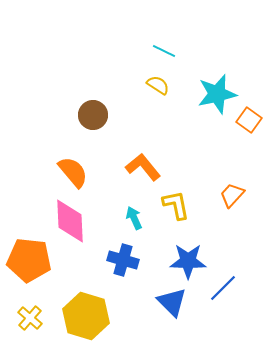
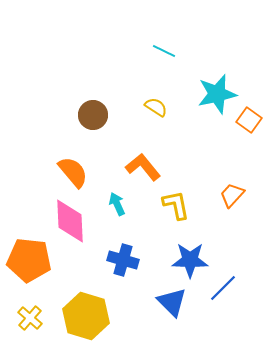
yellow semicircle: moved 2 px left, 22 px down
cyan arrow: moved 17 px left, 14 px up
blue star: moved 2 px right, 1 px up
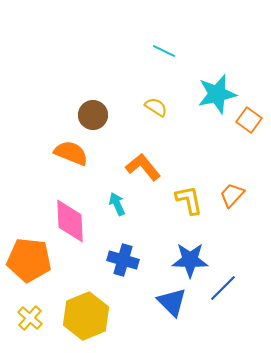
orange semicircle: moved 2 px left, 19 px up; rotated 28 degrees counterclockwise
yellow L-shape: moved 13 px right, 5 px up
yellow hexagon: rotated 21 degrees clockwise
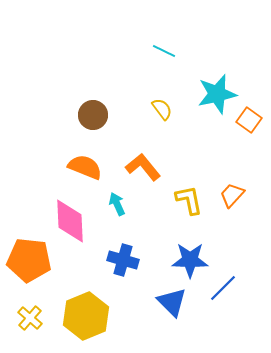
yellow semicircle: moved 6 px right, 2 px down; rotated 20 degrees clockwise
orange semicircle: moved 14 px right, 14 px down
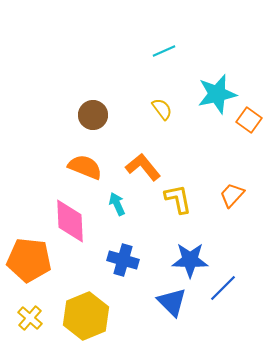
cyan line: rotated 50 degrees counterclockwise
yellow L-shape: moved 11 px left, 1 px up
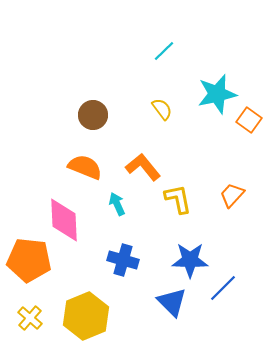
cyan line: rotated 20 degrees counterclockwise
pink diamond: moved 6 px left, 1 px up
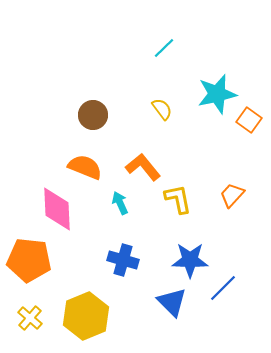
cyan line: moved 3 px up
cyan arrow: moved 3 px right, 1 px up
pink diamond: moved 7 px left, 11 px up
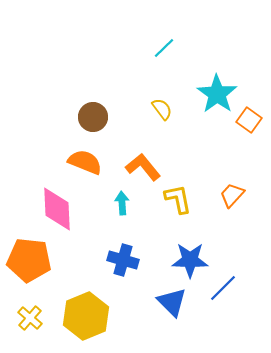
cyan star: rotated 24 degrees counterclockwise
brown circle: moved 2 px down
orange semicircle: moved 5 px up
cyan arrow: moved 2 px right; rotated 20 degrees clockwise
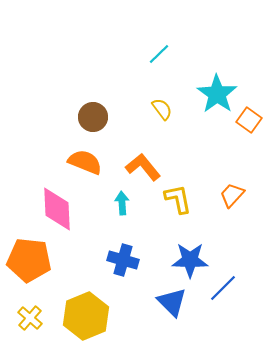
cyan line: moved 5 px left, 6 px down
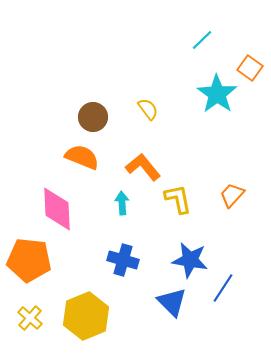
cyan line: moved 43 px right, 14 px up
yellow semicircle: moved 14 px left
orange square: moved 1 px right, 52 px up
orange semicircle: moved 3 px left, 5 px up
blue star: rotated 9 degrees clockwise
blue line: rotated 12 degrees counterclockwise
